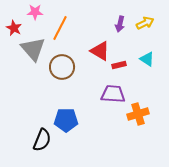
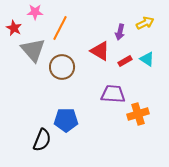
purple arrow: moved 8 px down
gray triangle: moved 1 px down
red rectangle: moved 6 px right, 4 px up; rotated 16 degrees counterclockwise
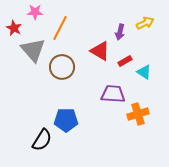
cyan triangle: moved 3 px left, 13 px down
black semicircle: rotated 10 degrees clockwise
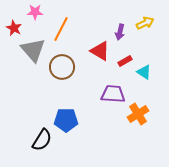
orange line: moved 1 px right, 1 px down
orange cross: rotated 15 degrees counterclockwise
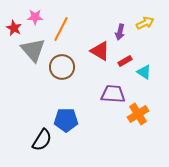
pink star: moved 5 px down
